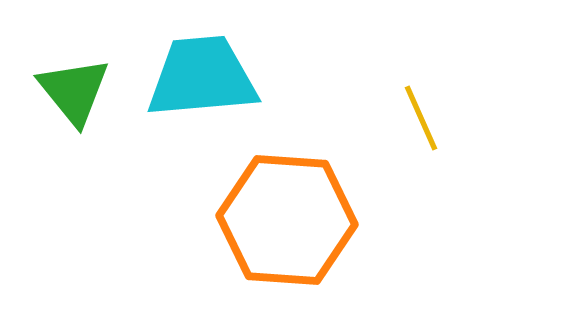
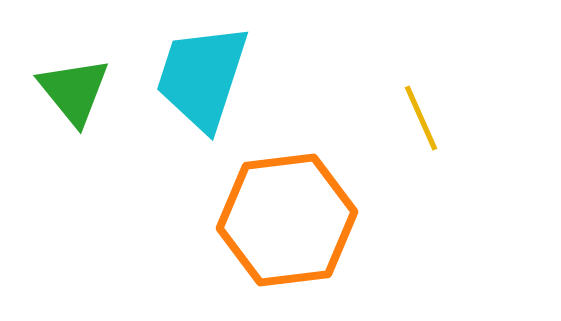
cyan trapezoid: rotated 67 degrees counterclockwise
orange hexagon: rotated 11 degrees counterclockwise
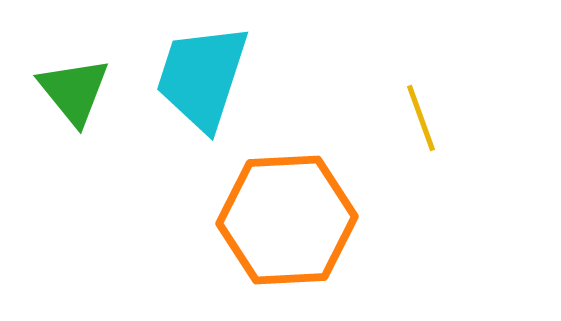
yellow line: rotated 4 degrees clockwise
orange hexagon: rotated 4 degrees clockwise
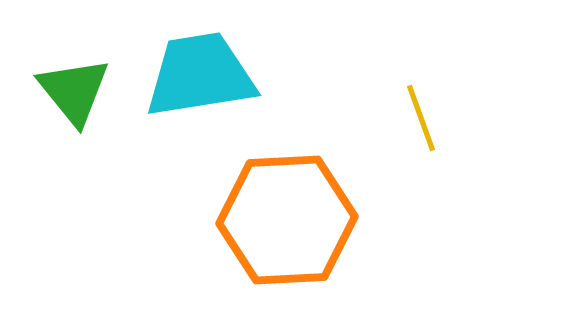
cyan trapezoid: moved 2 px left, 2 px up; rotated 63 degrees clockwise
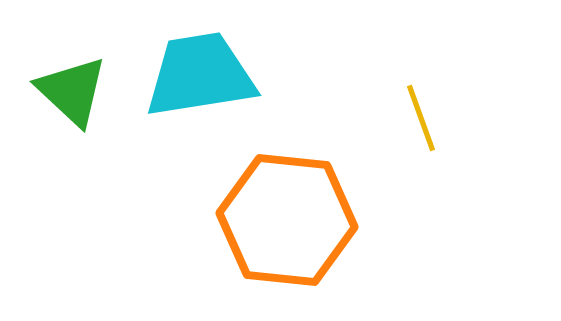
green triangle: moved 2 px left; rotated 8 degrees counterclockwise
orange hexagon: rotated 9 degrees clockwise
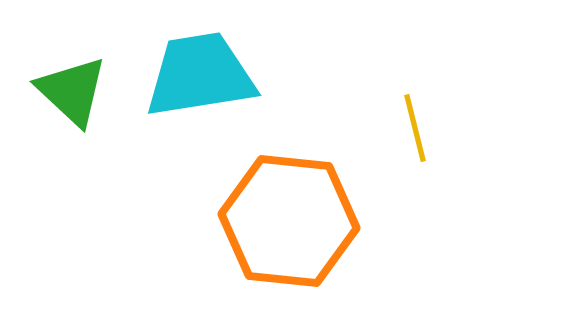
yellow line: moved 6 px left, 10 px down; rotated 6 degrees clockwise
orange hexagon: moved 2 px right, 1 px down
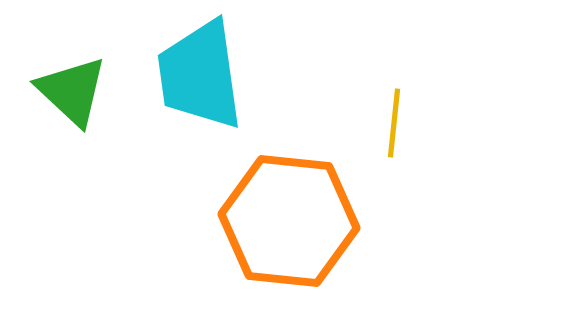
cyan trapezoid: rotated 89 degrees counterclockwise
yellow line: moved 21 px left, 5 px up; rotated 20 degrees clockwise
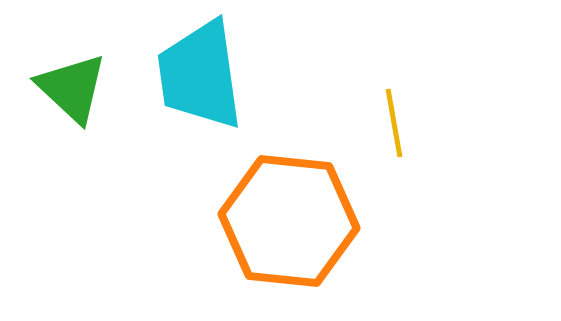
green triangle: moved 3 px up
yellow line: rotated 16 degrees counterclockwise
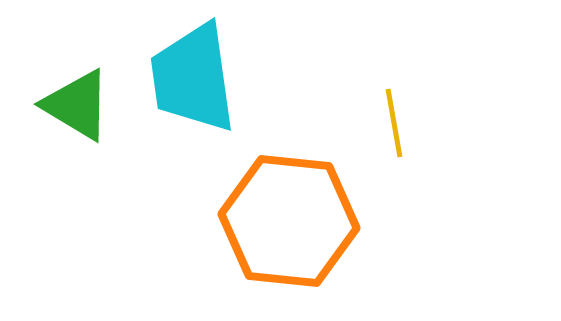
cyan trapezoid: moved 7 px left, 3 px down
green triangle: moved 5 px right, 17 px down; rotated 12 degrees counterclockwise
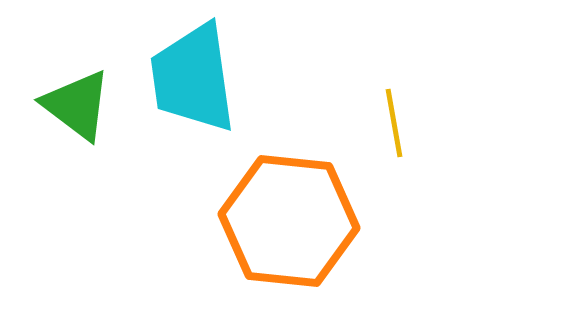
green triangle: rotated 6 degrees clockwise
